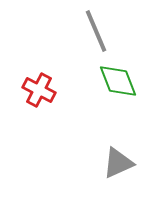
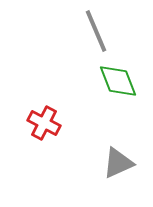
red cross: moved 5 px right, 33 px down
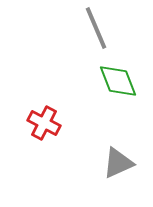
gray line: moved 3 px up
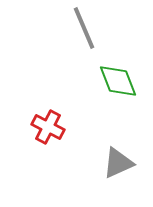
gray line: moved 12 px left
red cross: moved 4 px right, 4 px down
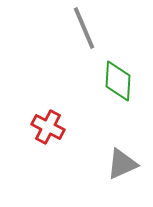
green diamond: rotated 24 degrees clockwise
gray triangle: moved 4 px right, 1 px down
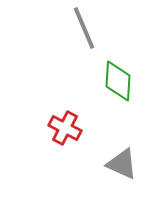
red cross: moved 17 px right, 1 px down
gray triangle: rotated 48 degrees clockwise
